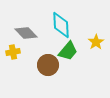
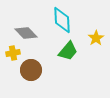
cyan diamond: moved 1 px right, 5 px up
yellow star: moved 4 px up
yellow cross: moved 1 px down
brown circle: moved 17 px left, 5 px down
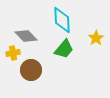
gray diamond: moved 3 px down
green trapezoid: moved 4 px left, 2 px up
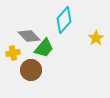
cyan diamond: moved 2 px right; rotated 44 degrees clockwise
gray diamond: moved 3 px right
green trapezoid: moved 20 px left, 1 px up
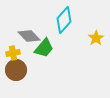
brown circle: moved 15 px left
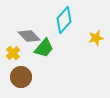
yellow star: rotated 21 degrees clockwise
yellow cross: rotated 32 degrees counterclockwise
brown circle: moved 5 px right, 7 px down
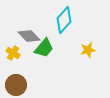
yellow star: moved 8 px left, 12 px down
yellow cross: rotated 16 degrees counterclockwise
brown circle: moved 5 px left, 8 px down
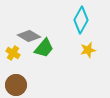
cyan diamond: moved 17 px right; rotated 12 degrees counterclockwise
gray diamond: rotated 15 degrees counterclockwise
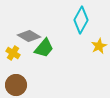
yellow star: moved 11 px right, 4 px up; rotated 14 degrees counterclockwise
